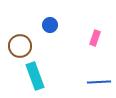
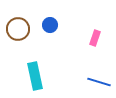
brown circle: moved 2 px left, 17 px up
cyan rectangle: rotated 8 degrees clockwise
blue line: rotated 20 degrees clockwise
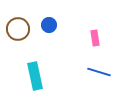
blue circle: moved 1 px left
pink rectangle: rotated 28 degrees counterclockwise
blue line: moved 10 px up
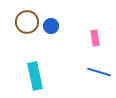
blue circle: moved 2 px right, 1 px down
brown circle: moved 9 px right, 7 px up
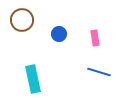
brown circle: moved 5 px left, 2 px up
blue circle: moved 8 px right, 8 px down
cyan rectangle: moved 2 px left, 3 px down
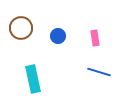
brown circle: moved 1 px left, 8 px down
blue circle: moved 1 px left, 2 px down
